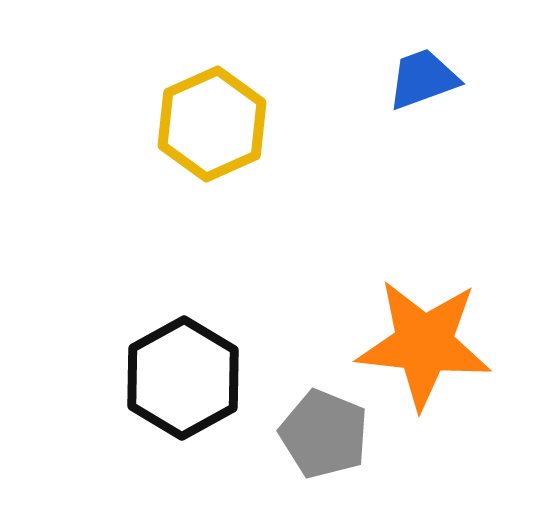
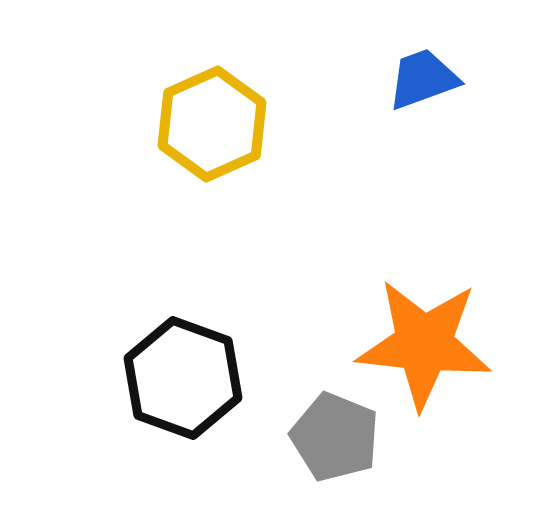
black hexagon: rotated 11 degrees counterclockwise
gray pentagon: moved 11 px right, 3 px down
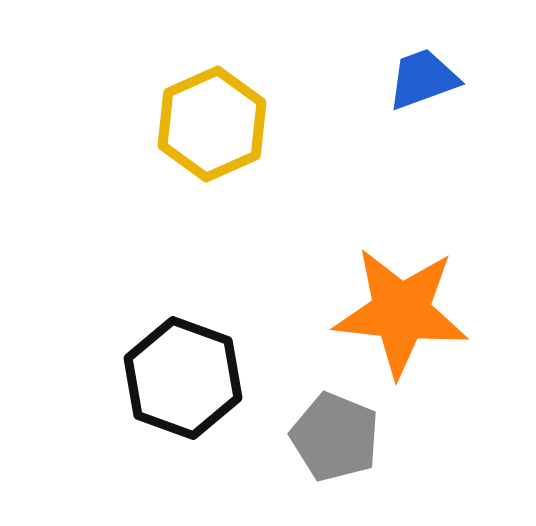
orange star: moved 23 px left, 32 px up
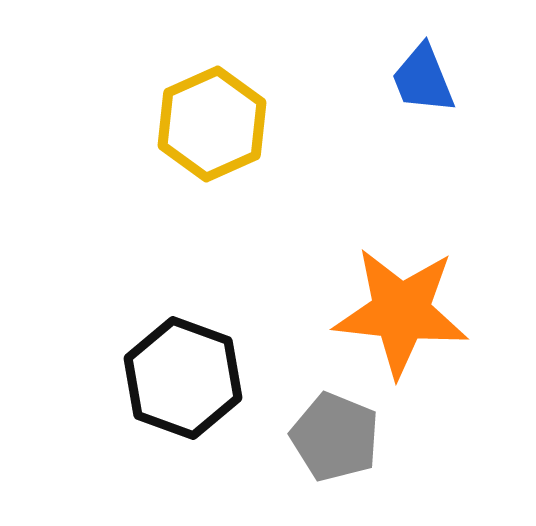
blue trapezoid: rotated 92 degrees counterclockwise
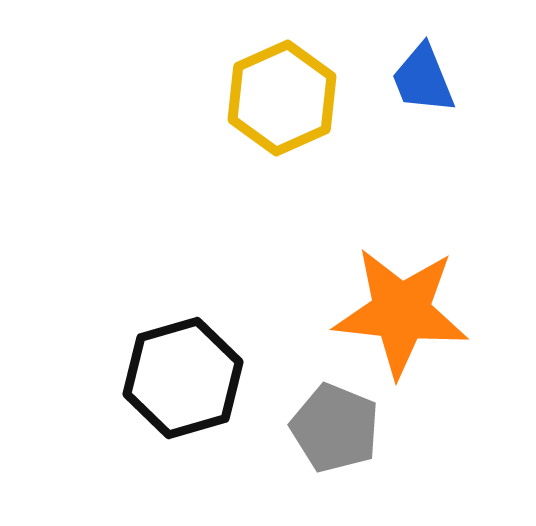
yellow hexagon: moved 70 px right, 26 px up
black hexagon: rotated 24 degrees clockwise
gray pentagon: moved 9 px up
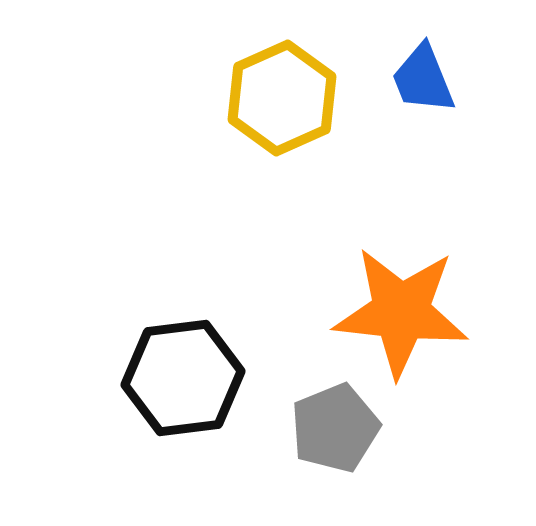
black hexagon: rotated 9 degrees clockwise
gray pentagon: rotated 28 degrees clockwise
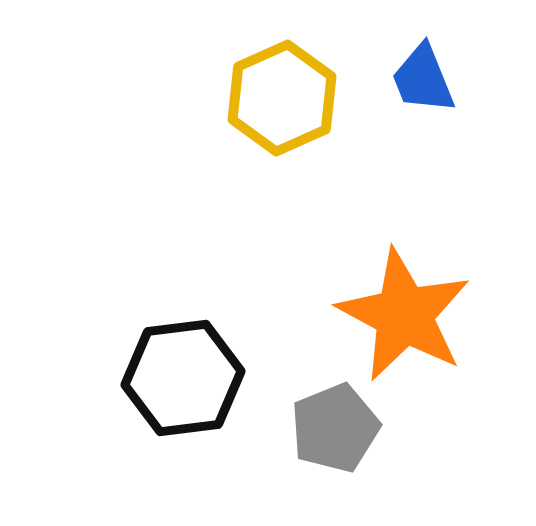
orange star: moved 3 px right, 3 px down; rotated 22 degrees clockwise
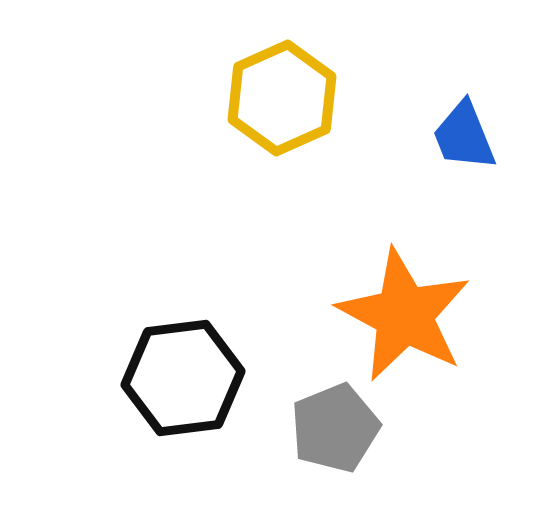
blue trapezoid: moved 41 px right, 57 px down
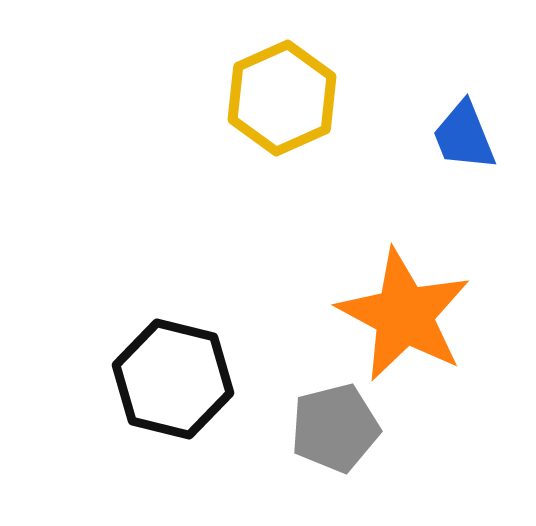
black hexagon: moved 10 px left, 1 px down; rotated 21 degrees clockwise
gray pentagon: rotated 8 degrees clockwise
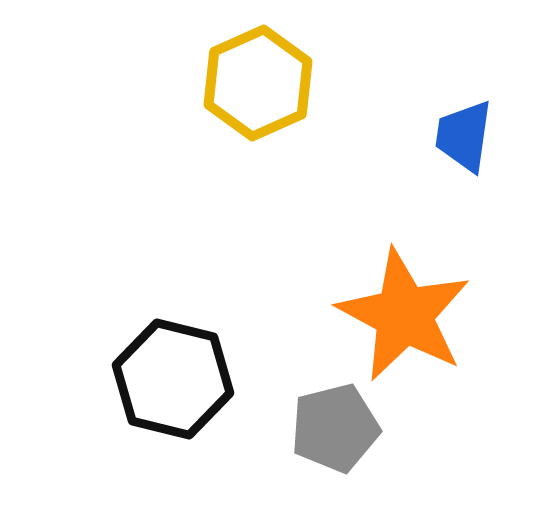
yellow hexagon: moved 24 px left, 15 px up
blue trapezoid: rotated 30 degrees clockwise
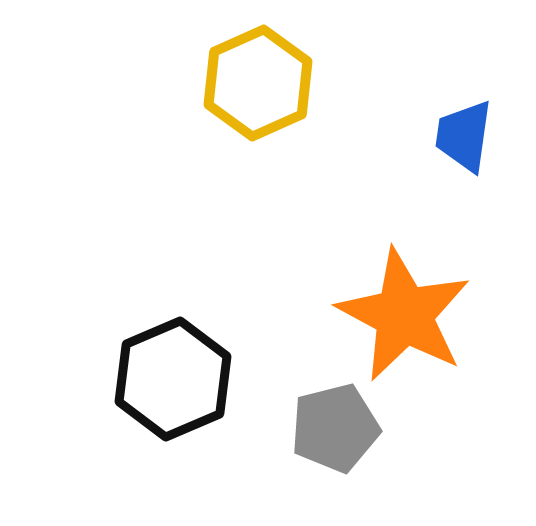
black hexagon: rotated 23 degrees clockwise
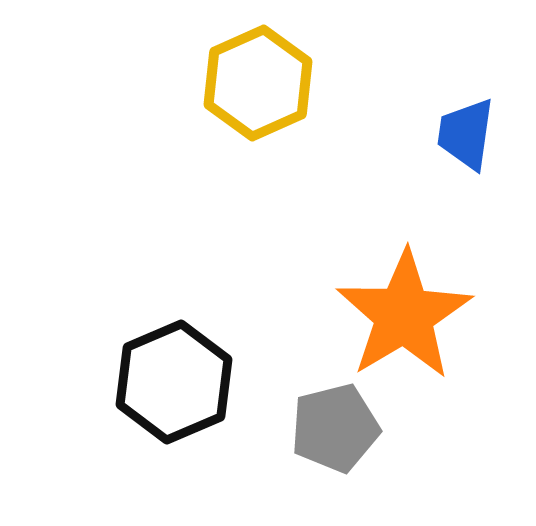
blue trapezoid: moved 2 px right, 2 px up
orange star: rotated 13 degrees clockwise
black hexagon: moved 1 px right, 3 px down
